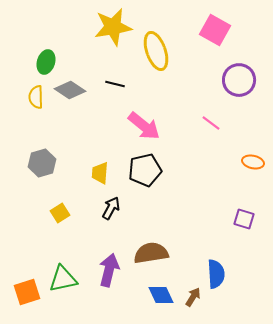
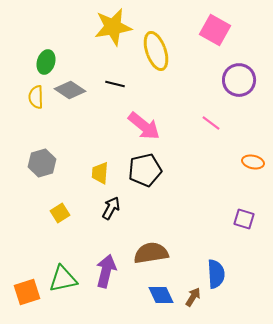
purple arrow: moved 3 px left, 1 px down
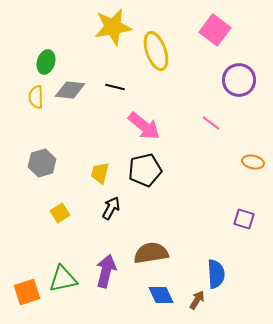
pink square: rotated 8 degrees clockwise
black line: moved 3 px down
gray diamond: rotated 28 degrees counterclockwise
yellow trapezoid: rotated 10 degrees clockwise
brown arrow: moved 4 px right, 3 px down
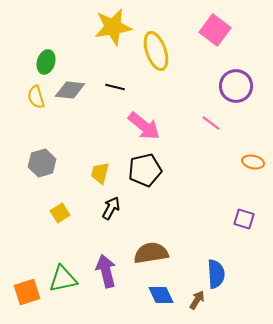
purple circle: moved 3 px left, 6 px down
yellow semicircle: rotated 15 degrees counterclockwise
purple arrow: rotated 28 degrees counterclockwise
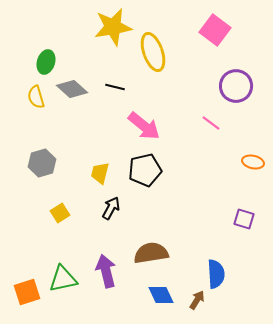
yellow ellipse: moved 3 px left, 1 px down
gray diamond: moved 2 px right, 1 px up; rotated 36 degrees clockwise
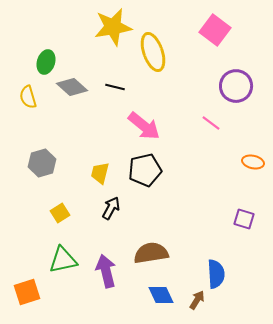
gray diamond: moved 2 px up
yellow semicircle: moved 8 px left
green triangle: moved 19 px up
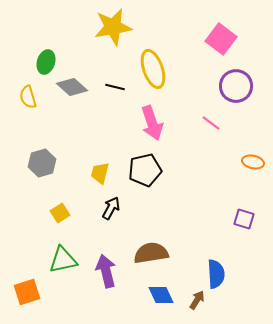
pink square: moved 6 px right, 9 px down
yellow ellipse: moved 17 px down
pink arrow: moved 8 px right, 3 px up; rotated 32 degrees clockwise
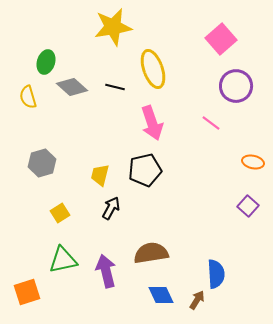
pink square: rotated 12 degrees clockwise
yellow trapezoid: moved 2 px down
purple square: moved 4 px right, 13 px up; rotated 25 degrees clockwise
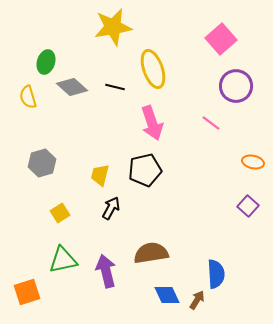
blue diamond: moved 6 px right
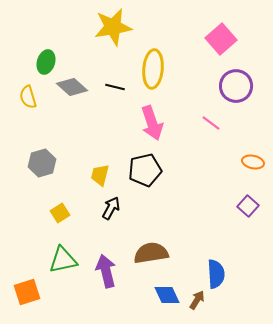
yellow ellipse: rotated 24 degrees clockwise
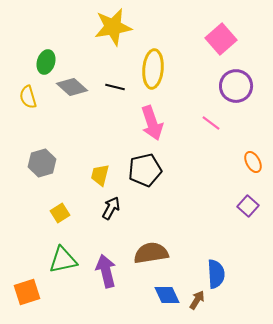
orange ellipse: rotated 50 degrees clockwise
